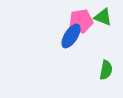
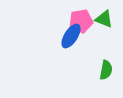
green triangle: moved 1 px right, 2 px down
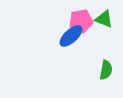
blue ellipse: rotated 15 degrees clockwise
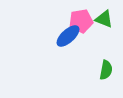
blue ellipse: moved 3 px left
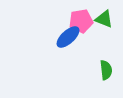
blue ellipse: moved 1 px down
green semicircle: rotated 18 degrees counterclockwise
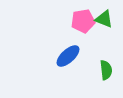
pink pentagon: moved 2 px right
blue ellipse: moved 19 px down
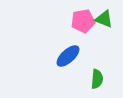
green semicircle: moved 9 px left, 9 px down; rotated 12 degrees clockwise
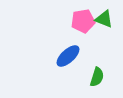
green semicircle: moved 2 px up; rotated 12 degrees clockwise
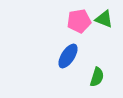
pink pentagon: moved 4 px left
blue ellipse: rotated 15 degrees counterclockwise
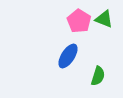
pink pentagon: rotated 30 degrees counterclockwise
green semicircle: moved 1 px right, 1 px up
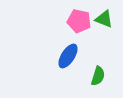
pink pentagon: rotated 20 degrees counterclockwise
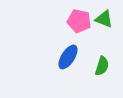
blue ellipse: moved 1 px down
green semicircle: moved 4 px right, 10 px up
